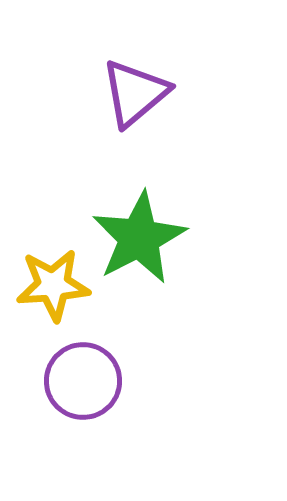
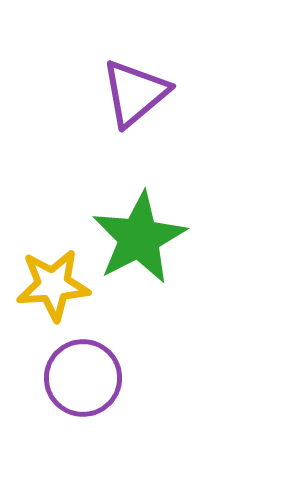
purple circle: moved 3 px up
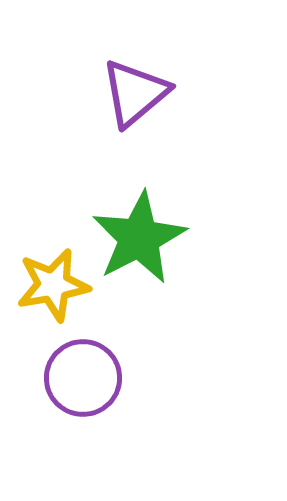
yellow star: rotated 6 degrees counterclockwise
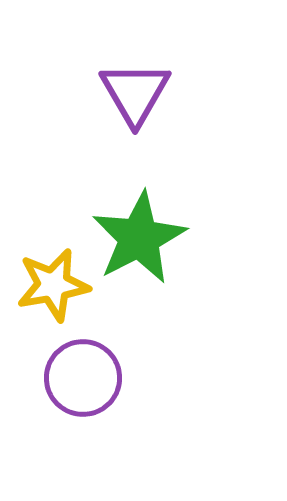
purple triangle: rotated 20 degrees counterclockwise
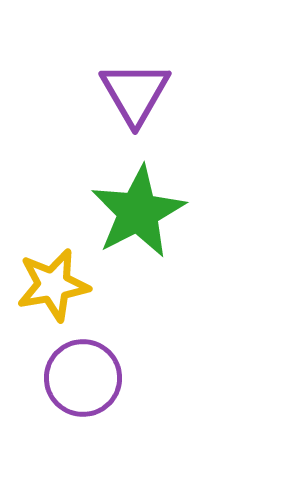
green star: moved 1 px left, 26 px up
